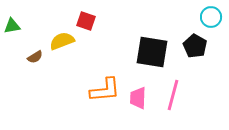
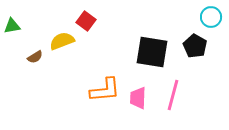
red square: rotated 18 degrees clockwise
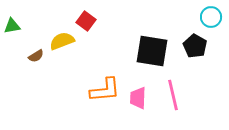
black square: moved 1 px up
brown semicircle: moved 1 px right, 1 px up
pink line: rotated 28 degrees counterclockwise
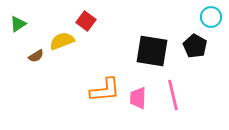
green triangle: moved 6 px right, 2 px up; rotated 24 degrees counterclockwise
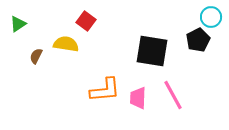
yellow semicircle: moved 4 px right, 3 px down; rotated 30 degrees clockwise
black pentagon: moved 3 px right, 6 px up; rotated 15 degrees clockwise
brown semicircle: rotated 147 degrees clockwise
pink line: rotated 16 degrees counterclockwise
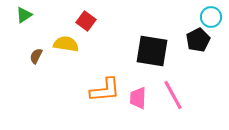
green triangle: moved 6 px right, 9 px up
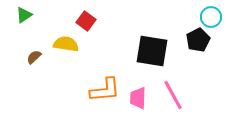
brown semicircle: moved 2 px left, 1 px down; rotated 21 degrees clockwise
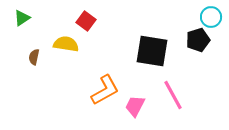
green triangle: moved 2 px left, 3 px down
black pentagon: rotated 10 degrees clockwise
brown semicircle: rotated 35 degrees counterclockwise
orange L-shape: rotated 24 degrees counterclockwise
pink trapezoid: moved 3 px left, 8 px down; rotated 25 degrees clockwise
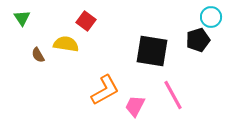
green triangle: rotated 30 degrees counterclockwise
brown semicircle: moved 4 px right, 2 px up; rotated 42 degrees counterclockwise
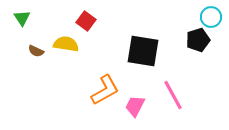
black square: moved 9 px left
brown semicircle: moved 2 px left, 4 px up; rotated 35 degrees counterclockwise
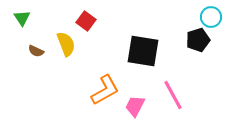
yellow semicircle: rotated 60 degrees clockwise
